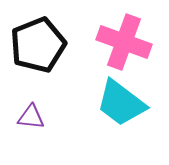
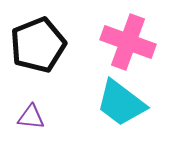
pink cross: moved 4 px right
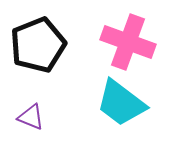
purple triangle: rotated 16 degrees clockwise
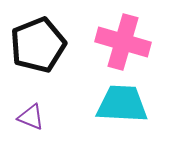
pink cross: moved 5 px left; rotated 4 degrees counterclockwise
cyan trapezoid: moved 1 px right, 1 px down; rotated 146 degrees clockwise
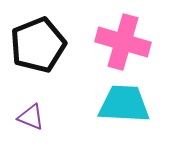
cyan trapezoid: moved 2 px right
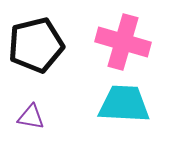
black pentagon: moved 2 px left; rotated 8 degrees clockwise
purple triangle: rotated 12 degrees counterclockwise
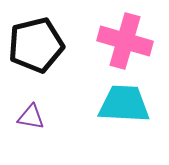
pink cross: moved 2 px right, 1 px up
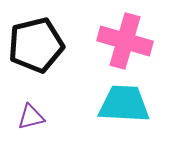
purple triangle: rotated 24 degrees counterclockwise
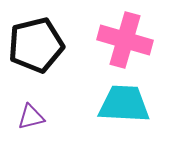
pink cross: moved 1 px up
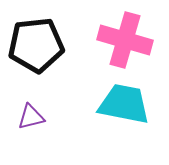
black pentagon: rotated 8 degrees clockwise
cyan trapezoid: rotated 8 degrees clockwise
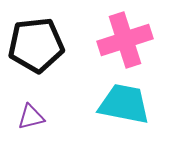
pink cross: rotated 34 degrees counterclockwise
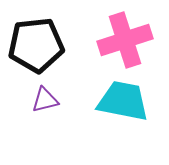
cyan trapezoid: moved 1 px left, 3 px up
purple triangle: moved 14 px right, 17 px up
